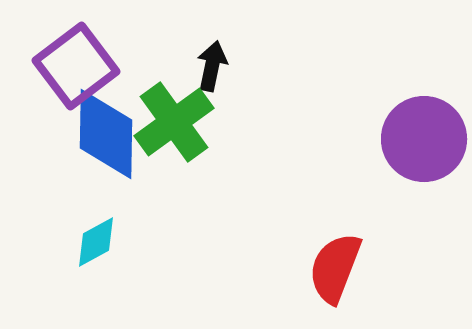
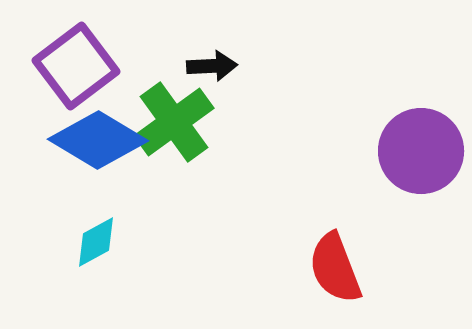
black arrow: rotated 75 degrees clockwise
blue diamond: moved 8 px left, 6 px down; rotated 60 degrees counterclockwise
purple circle: moved 3 px left, 12 px down
red semicircle: rotated 42 degrees counterclockwise
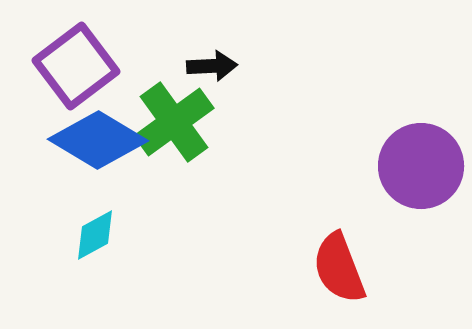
purple circle: moved 15 px down
cyan diamond: moved 1 px left, 7 px up
red semicircle: moved 4 px right
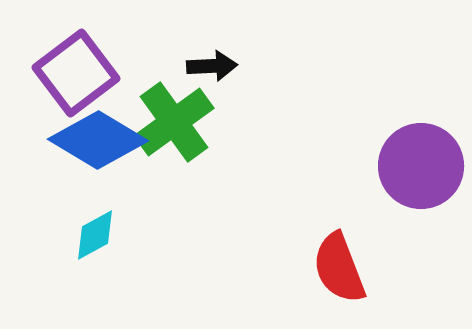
purple square: moved 7 px down
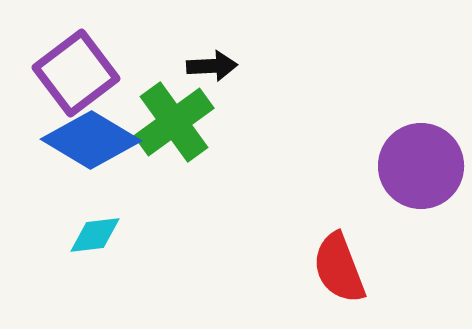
blue diamond: moved 7 px left
cyan diamond: rotated 22 degrees clockwise
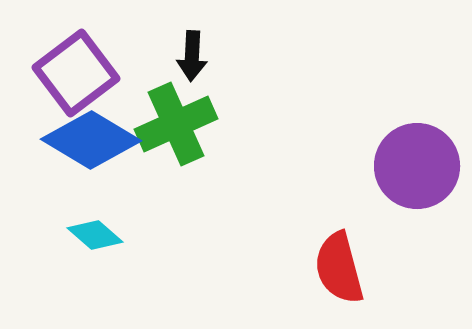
black arrow: moved 20 px left, 10 px up; rotated 96 degrees clockwise
green cross: moved 2 px right, 2 px down; rotated 12 degrees clockwise
purple circle: moved 4 px left
cyan diamond: rotated 48 degrees clockwise
red semicircle: rotated 6 degrees clockwise
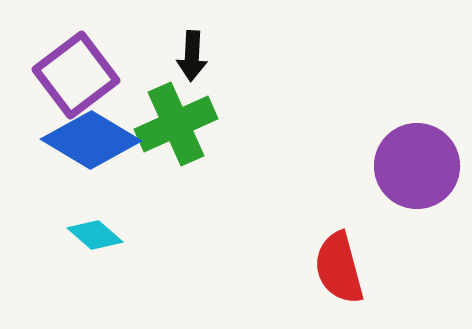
purple square: moved 2 px down
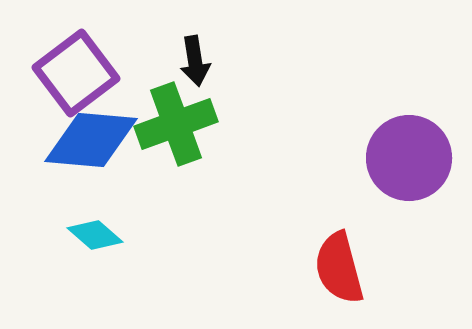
black arrow: moved 3 px right, 5 px down; rotated 12 degrees counterclockwise
purple square: moved 2 px up
green cross: rotated 4 degrees clockwise
blue diamond: rotated 26 degrees counterclockwise
purple circle: moved 8 px left, 8 px up
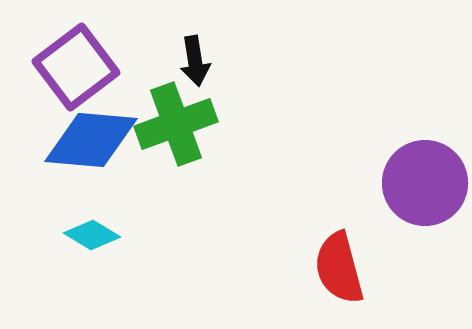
purple square: moved 6 px up
purple circle: moved 16 px right, 25 px down
cyan diamond: moved 3 px left; rotated 10 degrees counterclockwise
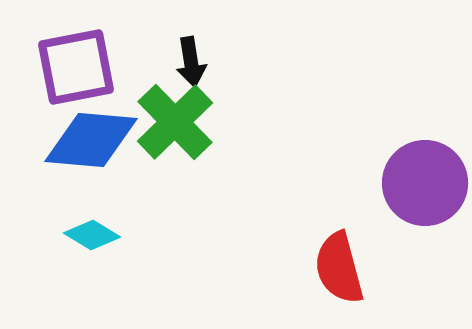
black arrow: moved 4 px left, 1 px down
purple square: rotated 26 degrees clockwise
green cross: moved 1 px left, 2 px up; rotated 24 degrees counterclockwise
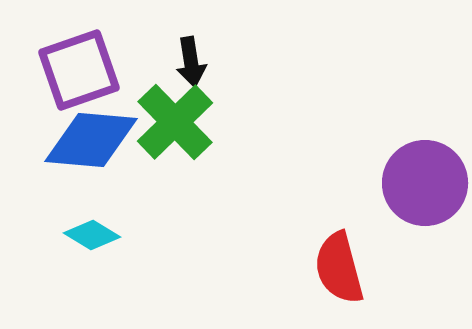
purple square: moved 3 px right, 3 px down; rotated 8 degrees counterclockwise
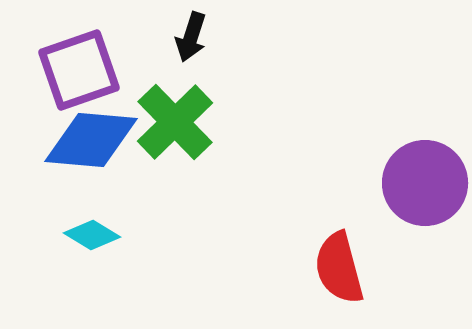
black arrow: moved 25 px up; rotated 27 degrees clockwise
